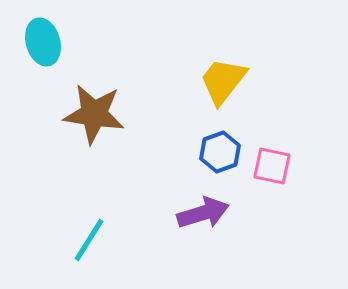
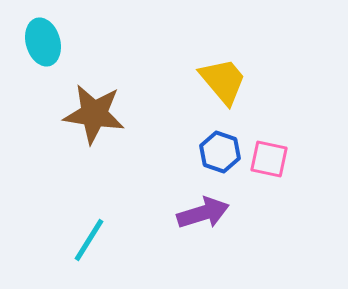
yellow trapezoid: rotated 102 degrees clockwise
blue hexagon: rotated 21 degrees counterclockwise
pink square: moved 3 px left, 7 px up
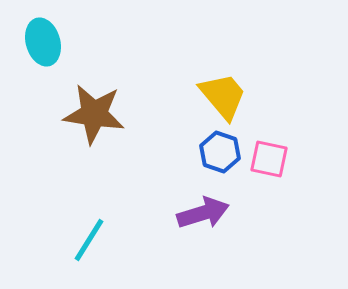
yellow trapezoid: moved 15 px down
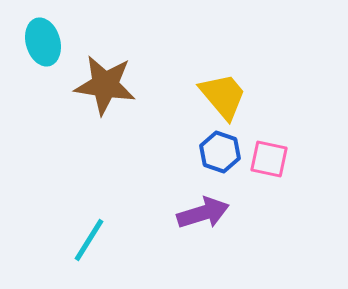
brown star: moved 11 px right, 29 px up
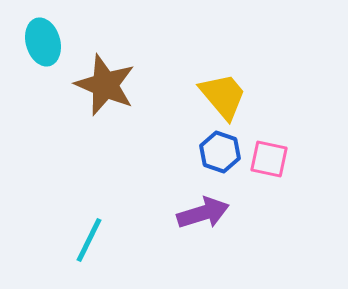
brown star: rotated 14 degrees clockwise
cyan line: rotated 6 degrees counterclockwise
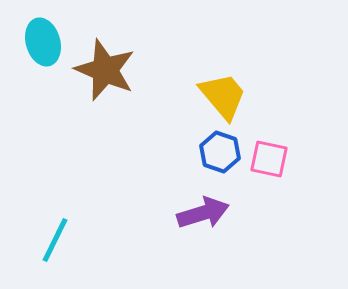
brown star: moved 15 px up
cyan line: moved 34 px left
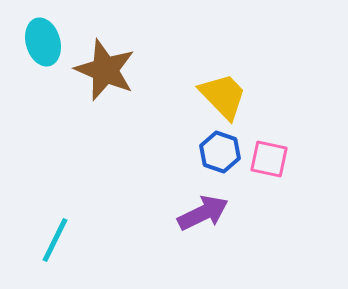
yellow trapezoid: rotated 4 degrees counterclockwise
purple arrow: rotated 9 degrees counterclockwise
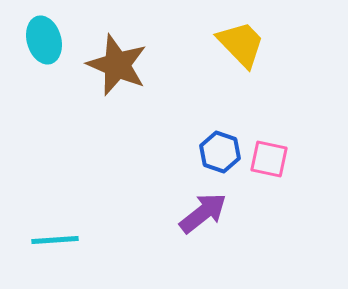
cyan ellipse: moved 1 px right, 2 px up
brown star: moved 12 px right, 5 px up
yellow trapezoid: moved 18 px right, 52 px up
purple arrow: rotated 12 degrees counterclockwise
cyan line: rotated 60 degrees clockwise
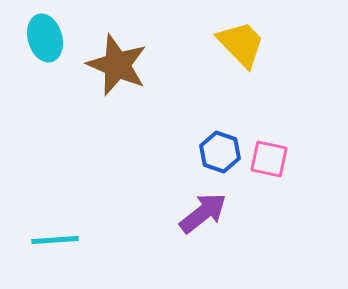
cyan ellipse: moved 1 px right, 2 px up
